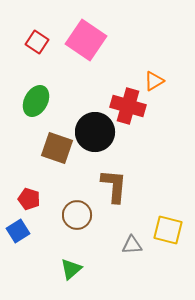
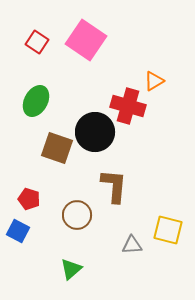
blue square: rotated 30 degrees counterclockwise
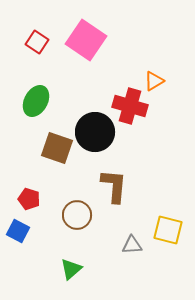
red cross: moved 2 px right
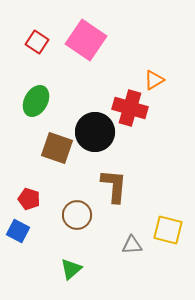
orange triangle: moved 1 px up
red cross: moved 2 px down
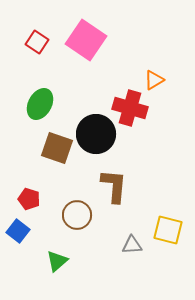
green ellipse: moved 4 px right, 3 px down
black circle: moved 1 px right, 2 px down
blue square: rotated 10 degrees clockwise
green triangle: moved 14 px left, 8 px up
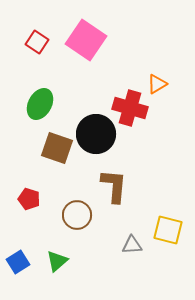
orange triangle: moved 3 px right, 4 px down
blue square: moved 31 px down; rotated 20 degrees clockwise
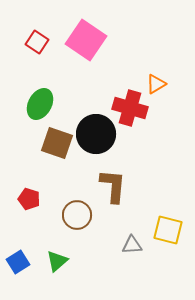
orange triangle: moved 1 px left
brown square: moved 5 px up
brown L-shape: moved 1 px left
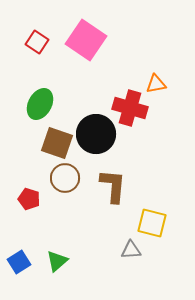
orange triangle: rotated 20 degrees clockwise
brown circle: moved 12 px left, 37 px up
yellow square: moved 16 px left, 7 px up
gray triangle: moved 1 px left, 5 px down
blue square: moved 1 px right
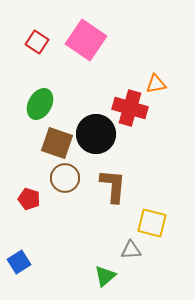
green triangle: moved 48 px right, 15 px down
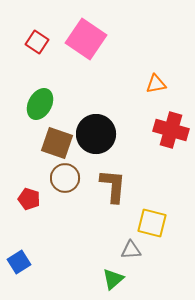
pink square: moved 1 px up
red cross: moved 41 px right, 22 px down
green triangle: moved 8 px right, 3 px down
